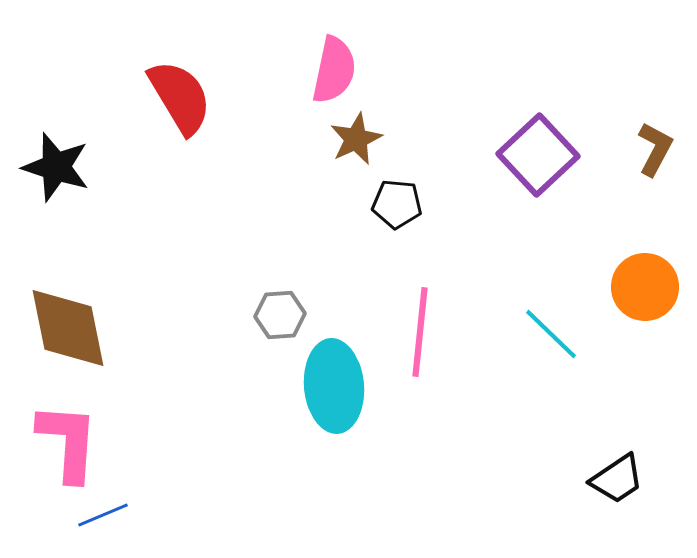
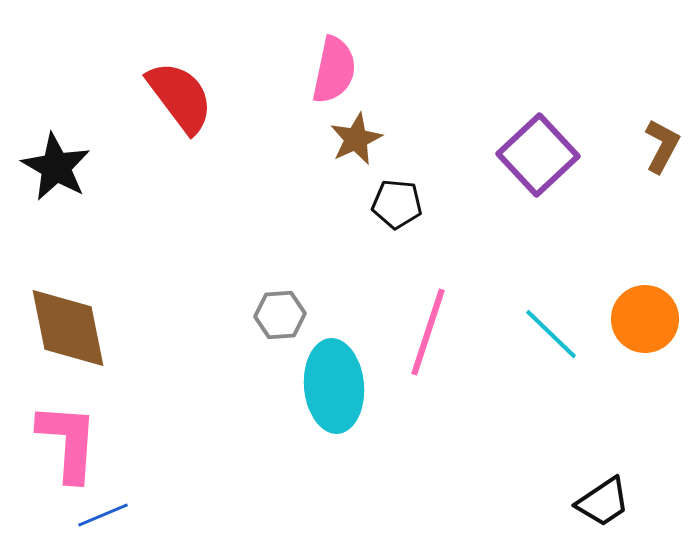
red semicircle: rotated 6 degrees counterclockwise
brown L-shape: moved 7 px right, 3 px up
black star: rotated 12 degrees clockwise
orange circle: moved 32 px down
pink line: moved 8 px right; rotated 12 degrees clockwise
black trapezoid: moved 14 px left, 23 px down
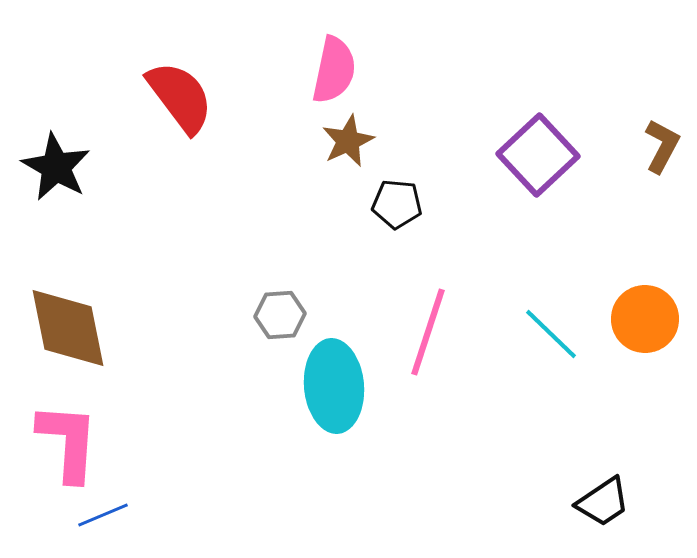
brown star: moved 8 px left, 2 px down
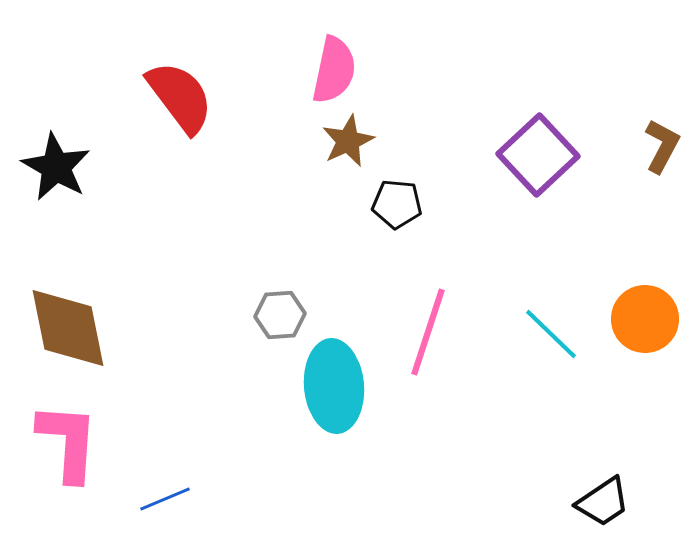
blue line: moved 62 px right, 16 px up
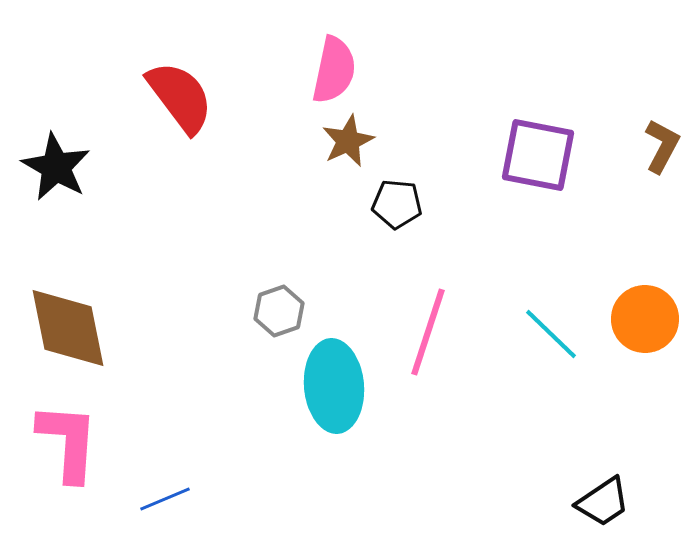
purple square: rotated 36 degrees counterclockwise
gray hexagon: moved 1 px left, 4 px up; rotated 15 degrees counterclockwise
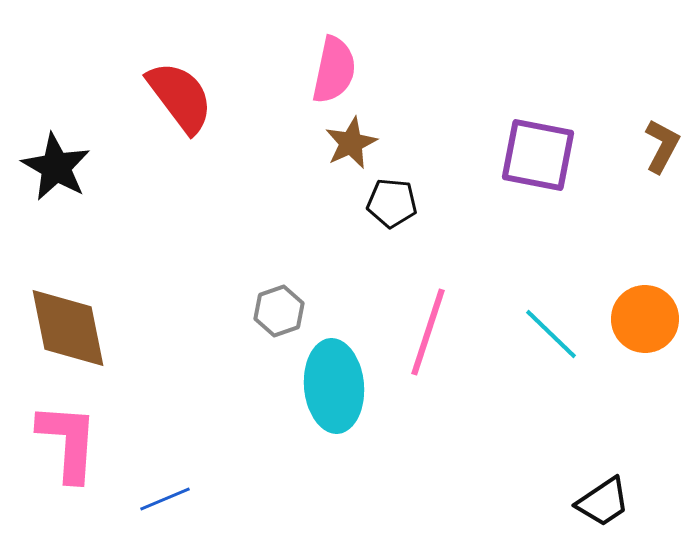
brown star: moved 3 px right, 2 px down
black pentagon: moved 5 px left, 1 px up
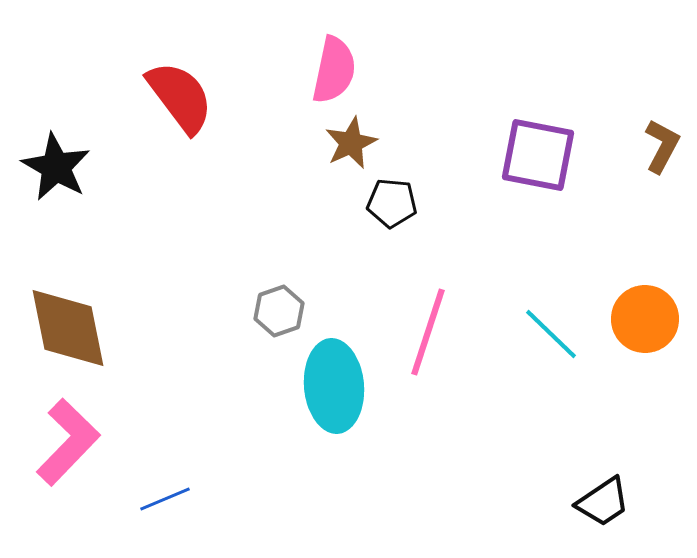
pink L-shape: rotated 40 degrees clockwise
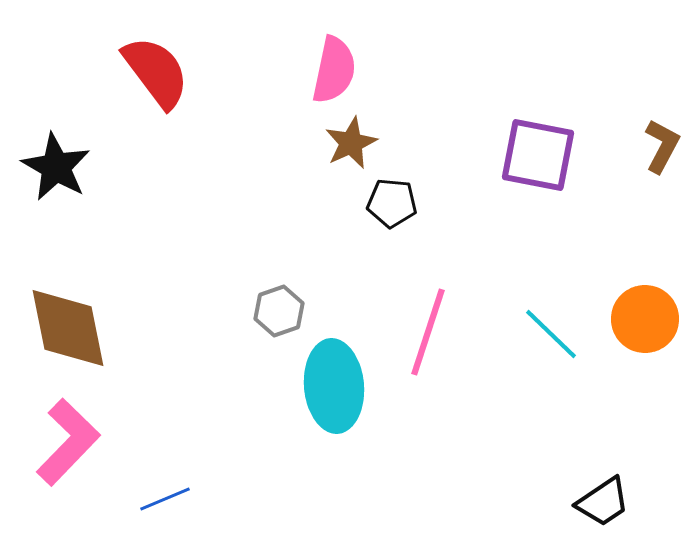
red semicircle: moved 24 px left, 25 px up
